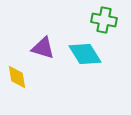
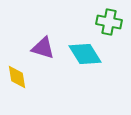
green cross: moved 5 px right, 2 px down
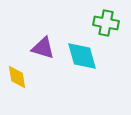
green cross: moved 3 px left, 1 px down
cyan diamond: moved 3 px left, 2 px down; rotated 16 degrees clockwise
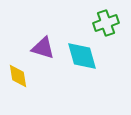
green cross: rotated 30 degrees counterclockwise
yellow diamond: moved 1 px right, 1 px up
